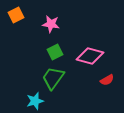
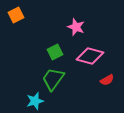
pink star: moved 25 px right, 3 px down; rotated 12 degrees clockwise
green trapezoid: moved 1 px down
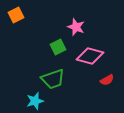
green square: moved 3 px right, 5 px up
green trapezoid: rotated 145 degrees counterclockwise
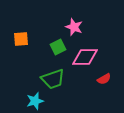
orange square: moved 5 px right, 24 px down; rotated 21 degrees clockwise
pink star: moved 2 px left
pink diamond: moved 5 px left, 1 px down; rotated 16 degrees counterclockwise
red semicircle: moved 3 px left, 1 px up
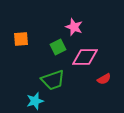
green trapezoid: moved 1 px down
